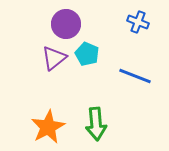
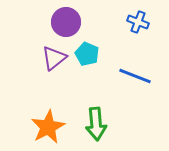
purple circle: moved 2 px up
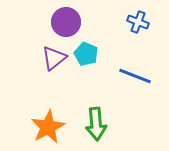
cyan pentagon: moved 1 px left
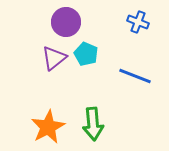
green arrow: moved 3 px left
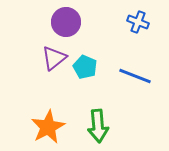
cyan pentagon: moved 1 px left, 13 px down
green arrow: moved 5 px right, 2 px down
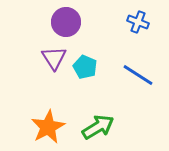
purple triangle: rotated 24 degrees counterclockwise
blue line: moved 3 px right, 1 px up; rotated 12 degrees clockwise
green arrow: moved 1 px down; rotated 116 degrees counterclockwise
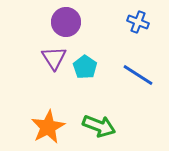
cyan pentagon: rotated 10 degrees clockwise
green arrow: moved 1 px right, 1 px up; rotated 52 degrees clockwise
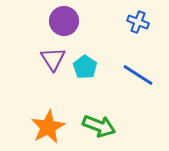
purple circle: moved 2 px left, 1 px up
purple triangle: moved 1 px left, 1 px down
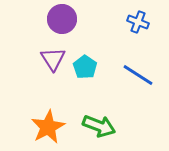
purple circle: moved 2 px left, 2 px up
